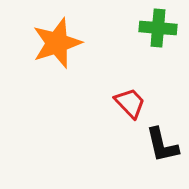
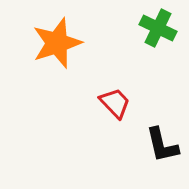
green cross: rotated 21 degrees clockwise
red trapezoid: moved 15 px left
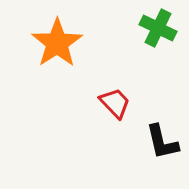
orange star: rotated 15 degrees counterclockwise
black L-shape: moved 3 px up
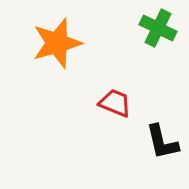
orange star: rotated 18 degrees clockwise
red trapezoid: rotated 24 degrees counterclockwise
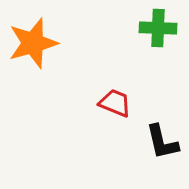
green cross: rotated 24 degrees counterclockwise
orange star: moved 24 px left
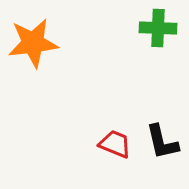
orange star: rotated 9 degrees clockwise
red trapezoid: moved 41 px down
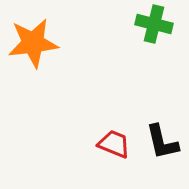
green cross: moved 4 px left, 4 px up; rotated 12 degrees clockwise
red trapezoid: moved 1 px left
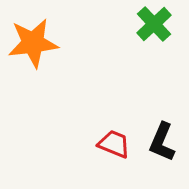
green cross: rotated 33 degrees clockwise
black L-shape: rotated 36 degrees clockwise
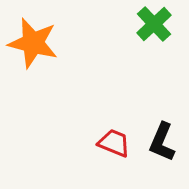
orange star: rotated 21 degrees clockwise
red trapezoid: moved 1 px up
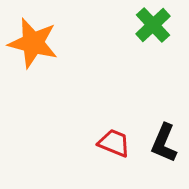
green cross: moved 1 px left, 1 px down
black L-shape: moved 2 px right, 1 px down
